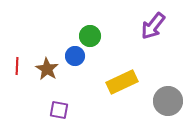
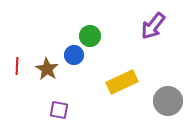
blue circle: moved 1 px left, 1 px up
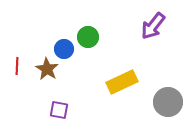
green circle: moved 2 px left, 1 px down
blue circle: moved 10 px left, 6 px up
gray circle: moved 1 px down
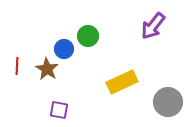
green circle: moved 1 px up
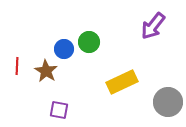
green circle: moved 1 px right, 6 px down
brown star: moved 1 px left, 2 px down
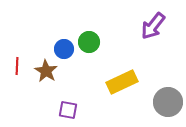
purple square: moved 9 px right
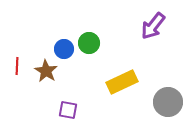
green circle: moved 1 px down
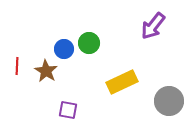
gray circle: moved 1 px right, 1 px up
